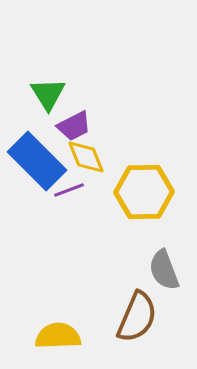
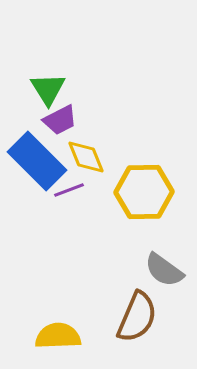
green triangle: moved 5 px up
purple trapezoid: moved 14 px left, 6 px up
gray semicircle: rotated 33 degrees counterclockwise
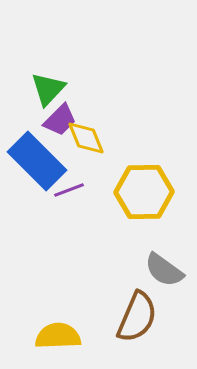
green triangle: rotated 15 degrees clockwise
purple trapezoid: rotated 18 degrees counterclockwise
yellow diamond: moved 19 px up
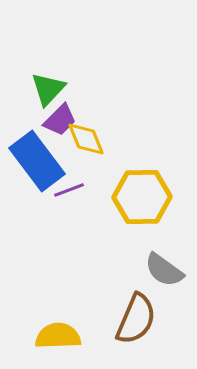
yellow diamond: moved 1 px down
blue rectangle: rotated 8 degrees clockwise
yellow hexagon: moved 2 px left, 5 px down
brown semicircle: moved 1 px left, 2 px down
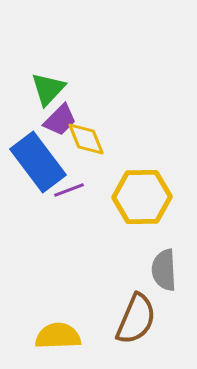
blue rectangle: moved 1 px right, 1 px down
gray semicircle: rotated 51 degrees clockwise
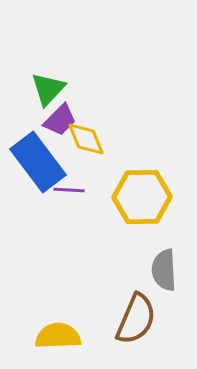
purple line: rotated 24 degrees clockwise
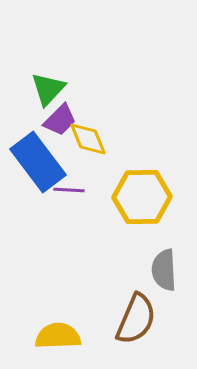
yellow diamond: moved 2 px right
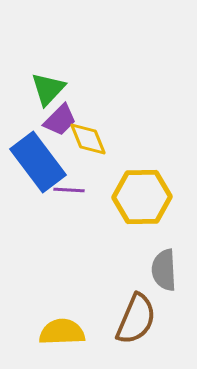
yellow semicircle: moved 4 px right, 4 px up
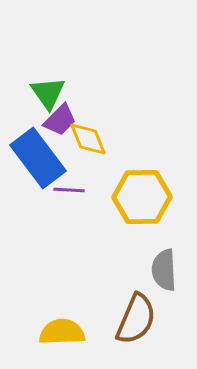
green triangle: moved 4 px down; rotated 18 degrees counterclockwise
blue rectangle: moved 4 px up
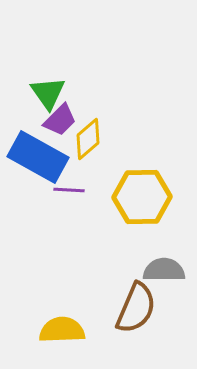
yellow diamond: rotated 72 degrees clockwise
blue rectangle: moved 1 px up; rotated 24 degrees counterclockwise
gray semicircle: rotated 93 degrees clockwise
brown semicircle: moved 11 px up
yellow semicircle: moved 2 px up
